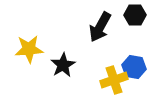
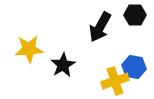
yellow cross: moved 1 px right, 1 px down
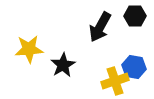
black hexagon: moved 1 px down
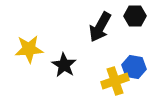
black star: moved 1 px right; rotated 10 degrees counterclockwise
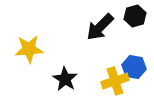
black hexagon: rotated 15 degrees counterclockwise
black arrow: rotated 16 degrees clockwise
black star: moved 1 px right, 14 px down
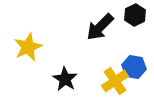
black hexagon: moved 1 px up; rotated 10 degrees counterclockwise
yellow star: moved 1 px left, 2 px up; rotated 20 degrees counterclockwise
yellow cross: rotated 16 degrees counterclockwise
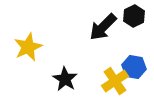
black hexagon: moved 1 px left, 1 px down
black arrow: moved 3 px right
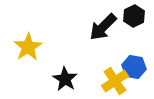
yellow star: rotated 8 degrees counterclockwise
